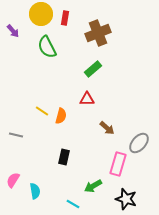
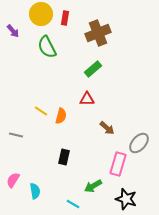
yellow line: moved 1 px left
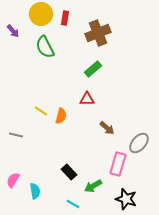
green semicircle: moved 2 px left
black rectangle: moved 5 px right, 15 px down; rotated 56 degrees counterclockwise
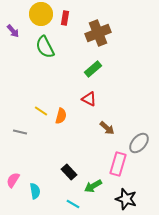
red triangle: moved 2 px right; rotated 28 degrees clockwise
gray line: moved 4 px right, 3 px up
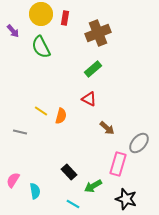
green semicircle: moved 4 px left
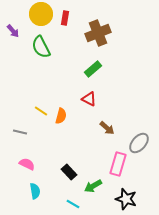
pink semicircle: moved 14 px right, 16 px up; rotated 84 degrees clockwise
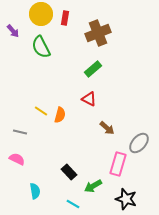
orange semicircle: moved 1 px left, 1 px up
pink semicircle: moved 10 px left, 5 px up
